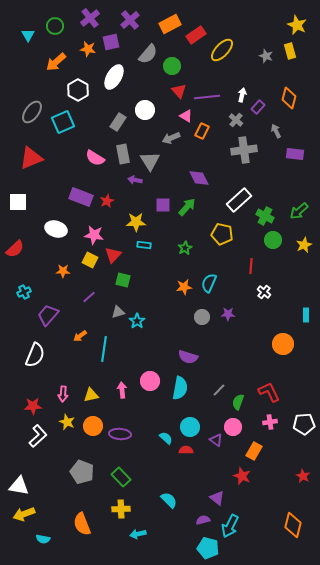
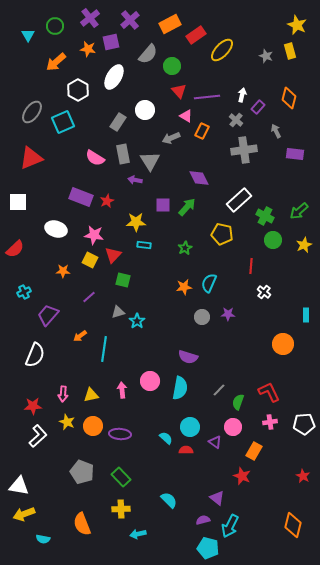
purple triangle at (216, 440): moved 1 px left, 2 px down
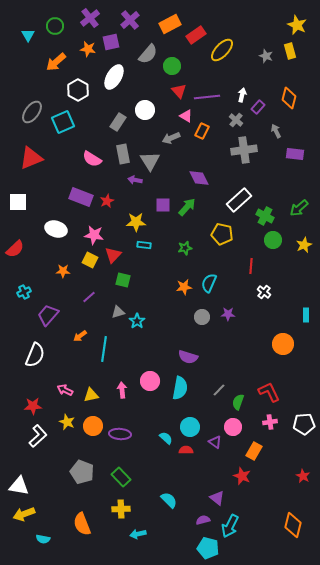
pink semicircle at (95, 158): moved 3 px left, 1 px down
green arrow at (299, 211): moved 3 px up
green star at (185, 248): rotated 16 degrees clockwise
pink arrow at (63, 394): moved 2 px right, 4 px up; rotated 112 degrees clockwise
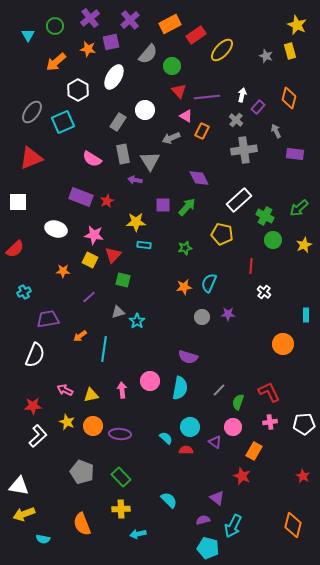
purple trapezoid at (48, 315): moved 4 px down; rotated 40 degrees clockwise
cyan arrow at (230, 526): moved 3 px right
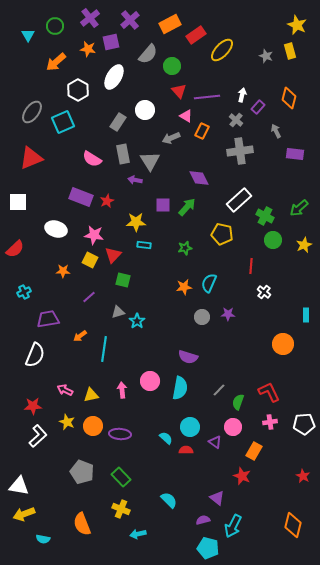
gray cross at (244, 150): moved 4 px left, 1 px down
yellow cross at (121, 509): rotated 24 degrees clockwise
